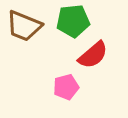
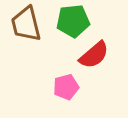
brown trapezoid: moved 2 px right, 2 px up; rotated 54 degrees clockwise
red semicircle: moved 1 px right
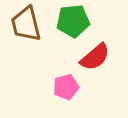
red semicircle: moved 1 px right, 2 px down
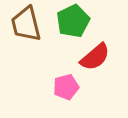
green pentagon: rotated 20 degrees counterclockwise
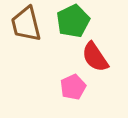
red semicircle: rotated 96 degrees clockwise
pink pentagon: moved 7 px right; rotated 10 degrees counterclockwise
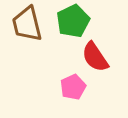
brown trapezoid: moved 1 px right
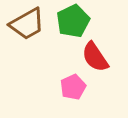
brown trapezoid: rotated 105 degrees counterclockwise
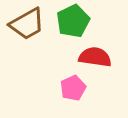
red semicircle: rotated 132 degrees clockwise
pink pentagon: moved 1 px down
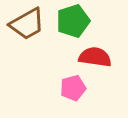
green pentagon: rotated 8 degrees clockwise
pink pentagon: rotated 10 degrees clockwise
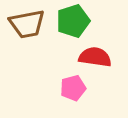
brown trapezoid: rotated 18 degrees clockwise
